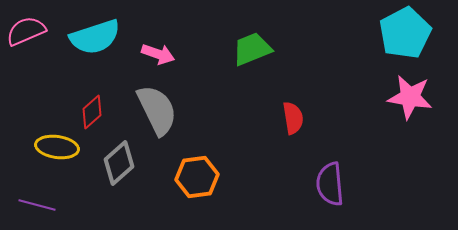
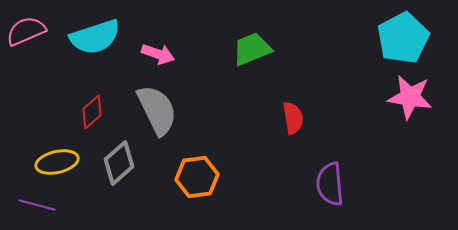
cyan pentagon: moved 2 px left, 5 px down
yellow ellipse: moved 15 px down; rotated 21 degrees counterclockwise
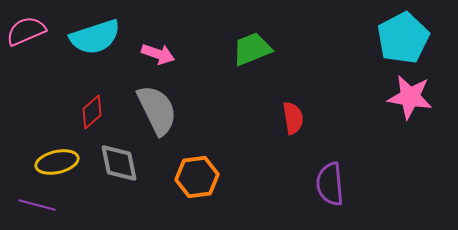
gray diamond: rotated 60 degrees counterclockwise
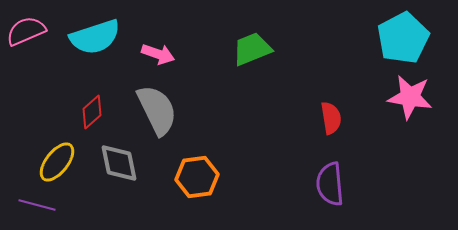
red semicircle: moved 38 px right
yellow ellipse: rotated 39 degrees counterclockwise
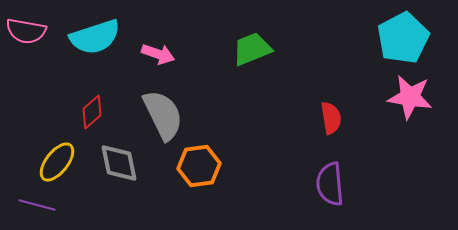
pink semicircle: rotated 147 degrees counterclockwise
gray semicircle: moved 6 px right, 5 px down
orange hexagon: moved 2 px right, 11 px up
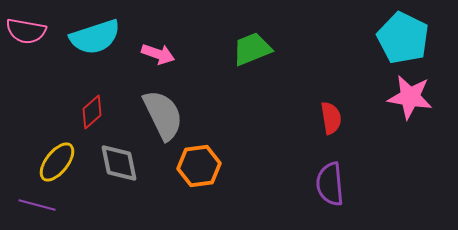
cyan pentagon: rotated 18 degrees counterclockwise
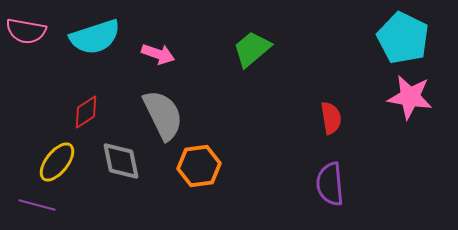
green trapezoid: rotated 18 degrees counterclockwise
red diamond: moved 6 px left; rotated 8 degrees clockwise
gray diamond: moved 2 px right, 2 px up
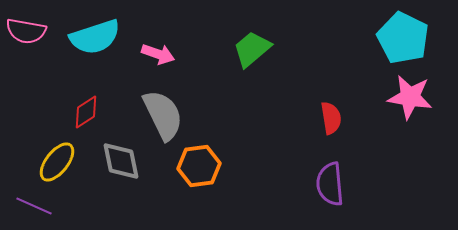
purple line: moved 3 px left, 1 px down; rotated 9 degrees clockwise
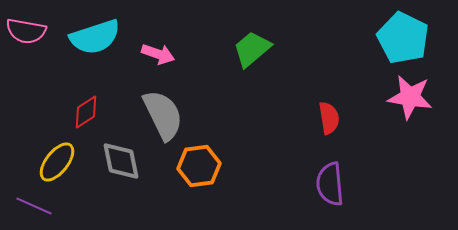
red semicircle: moved 2 px left
